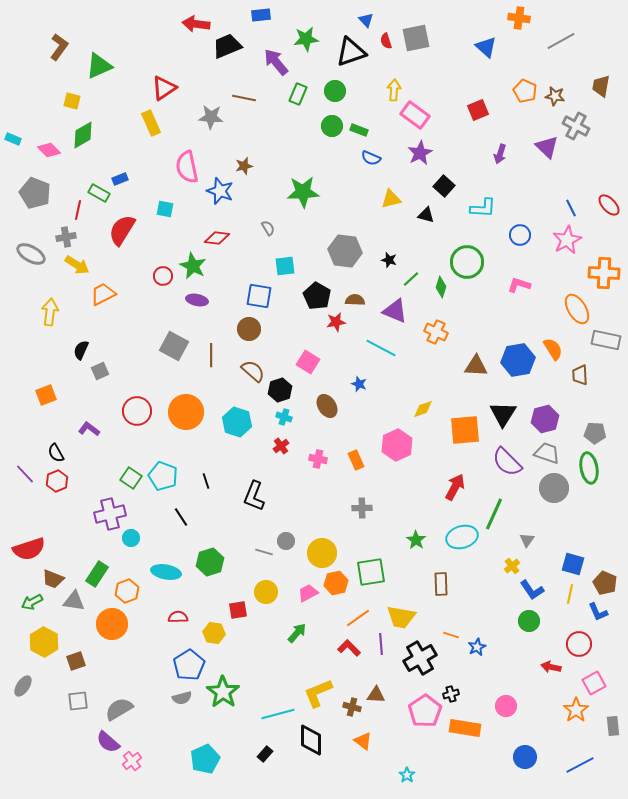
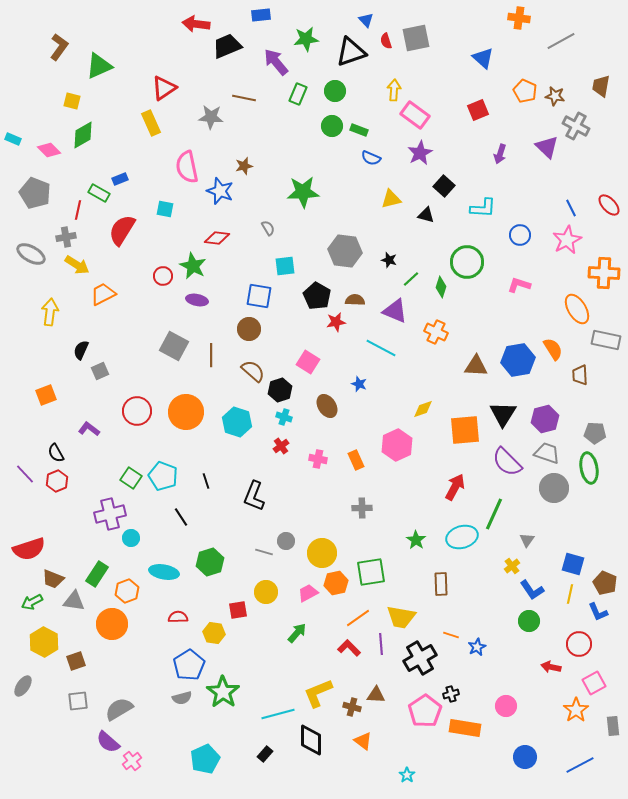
blue triangle at (486, 47): moved 3 px left, 11 px down
cyan ellipse at (166, 572): moved 2 px left
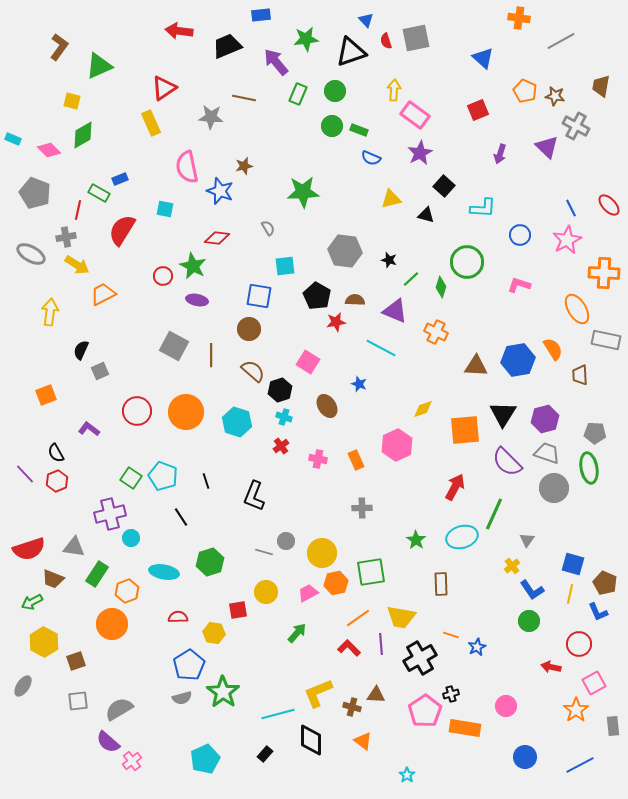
red arrow at (196, 24): moved 17 px left, 7 px down
gray triangle at (74, 601): moved 54 px up
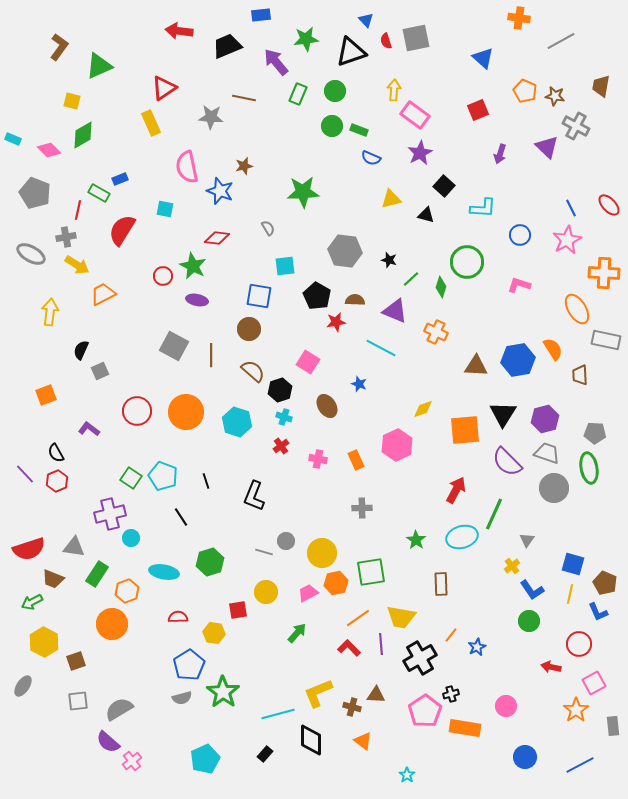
red arrow at (455, 487): moved 1 px right, 3 px down
orange line at (451, 635): rotated 70 degrees counterclockwise
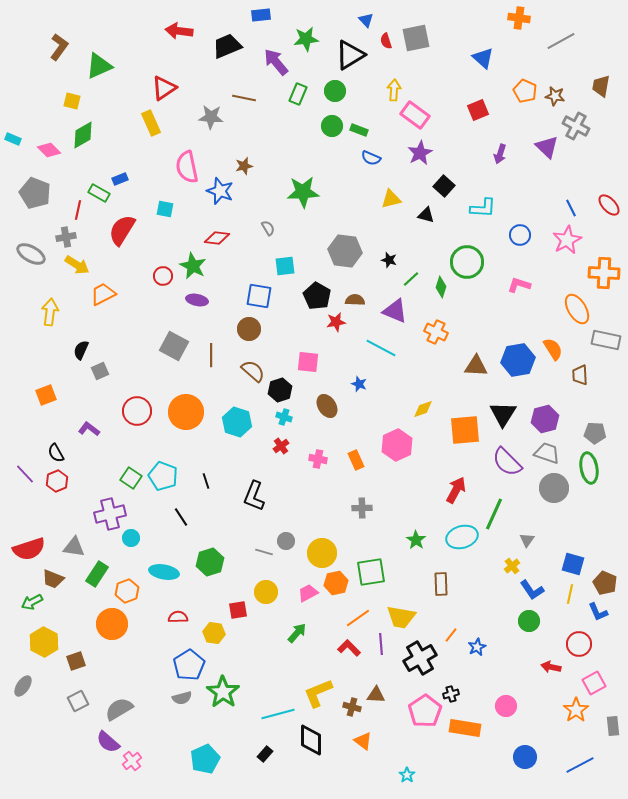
black triangle at (351, 52): moved 1 px left, 3 px down; rotated 12 degrees counterclockwise
pink square at (308, 362): rotated 25 degrees counterclockwise
gray square at (78, 701): rotated 20 degrees counterclockwise
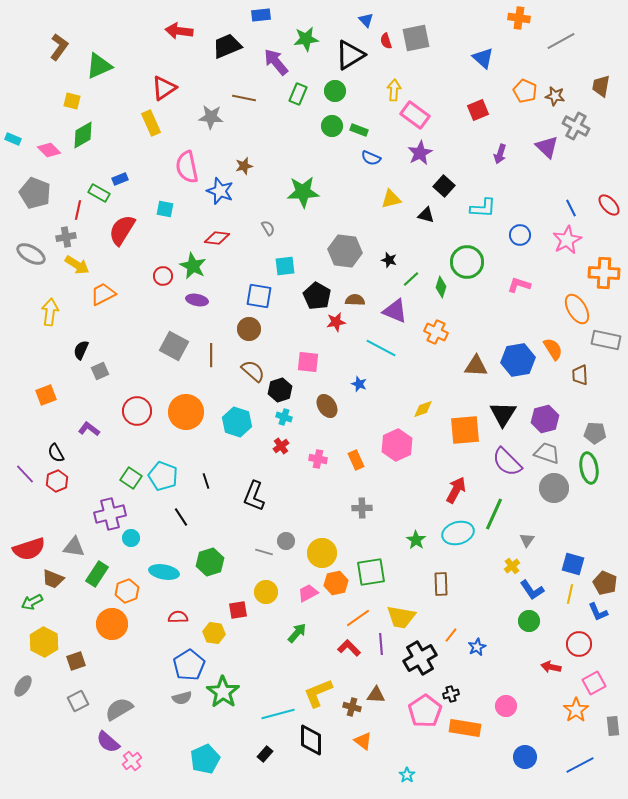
cyan ellipse at (462, 537): moved 4 px left, 4 px up
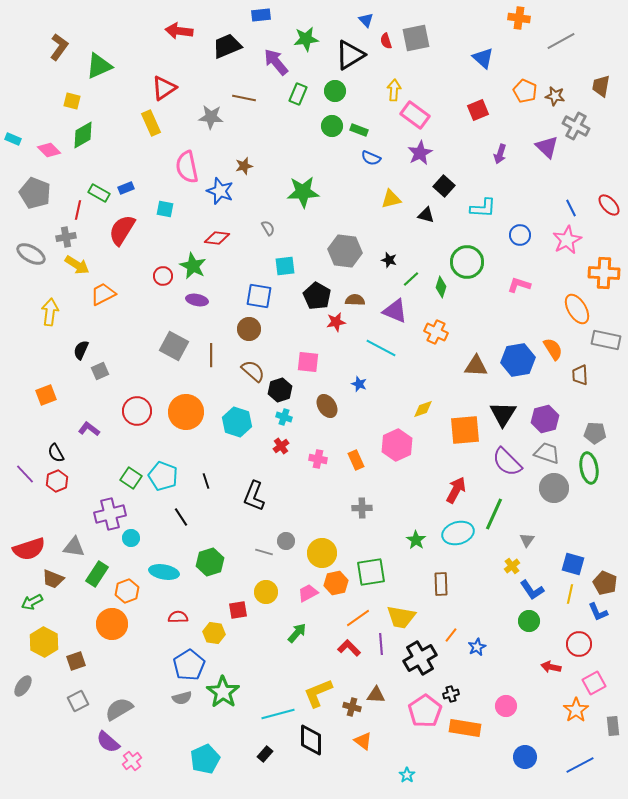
blue rectangle at (120, 179): moved 6 px right, 9 px down
